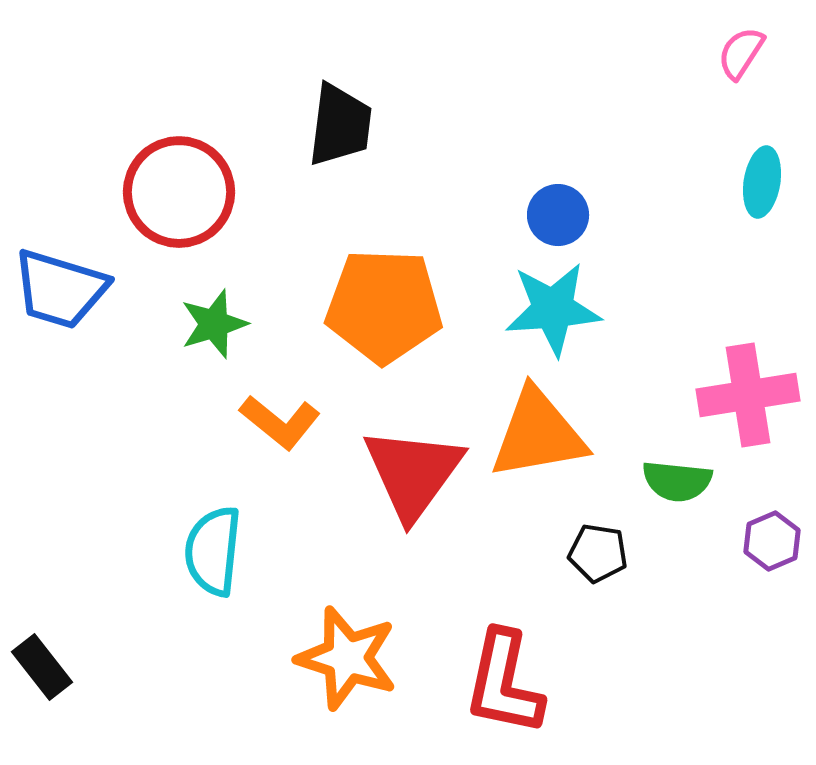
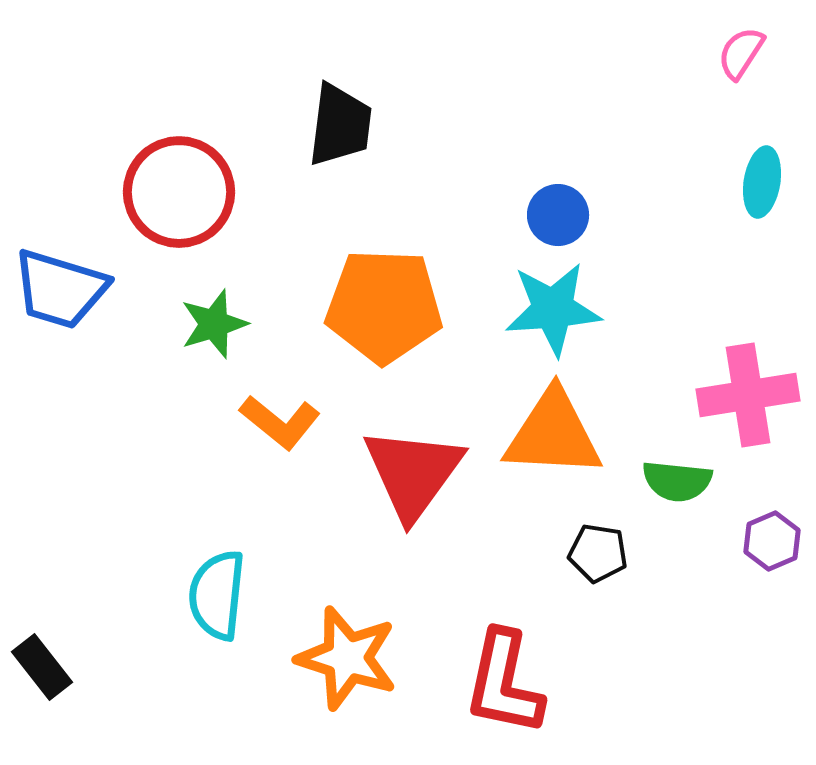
orange triangle: moved 15 px right; rotated 13 degrees clockwise
cyan semicircle: moved 4 px right, 44 px down
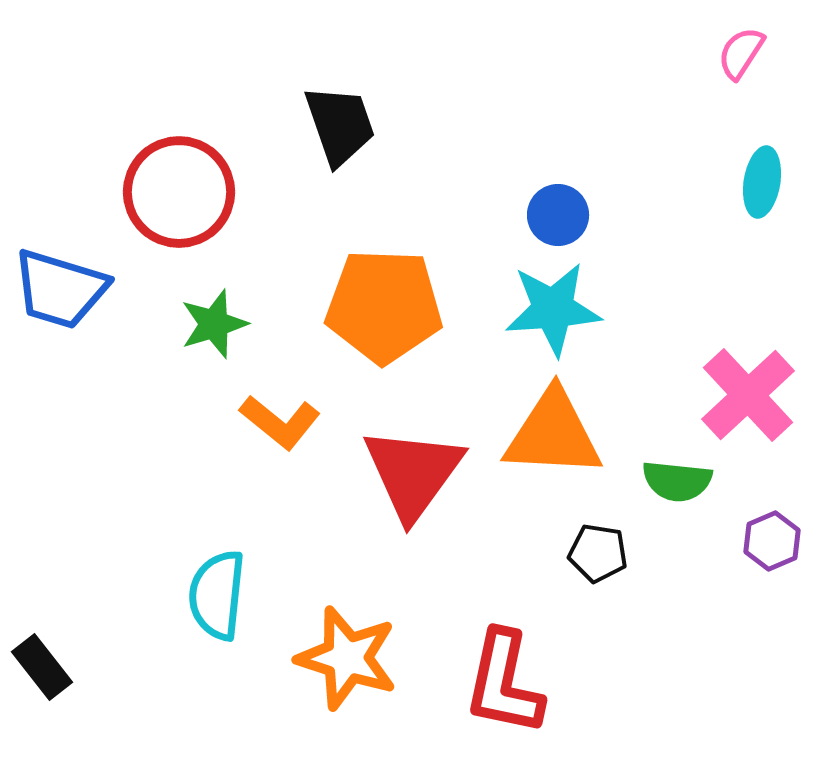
black trapezoid: rotated 26 degrees counterclockwise
pink cross: rotated 34 degrees counterclockwise
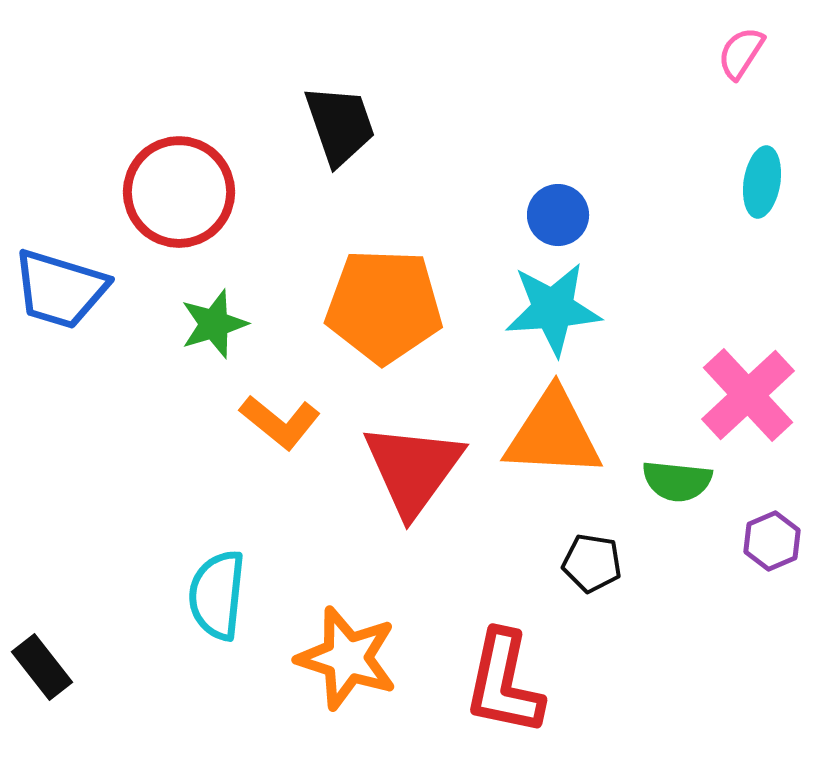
red triangle: moved 4 px up
black pentagon: moved 6 px left, 10 px down
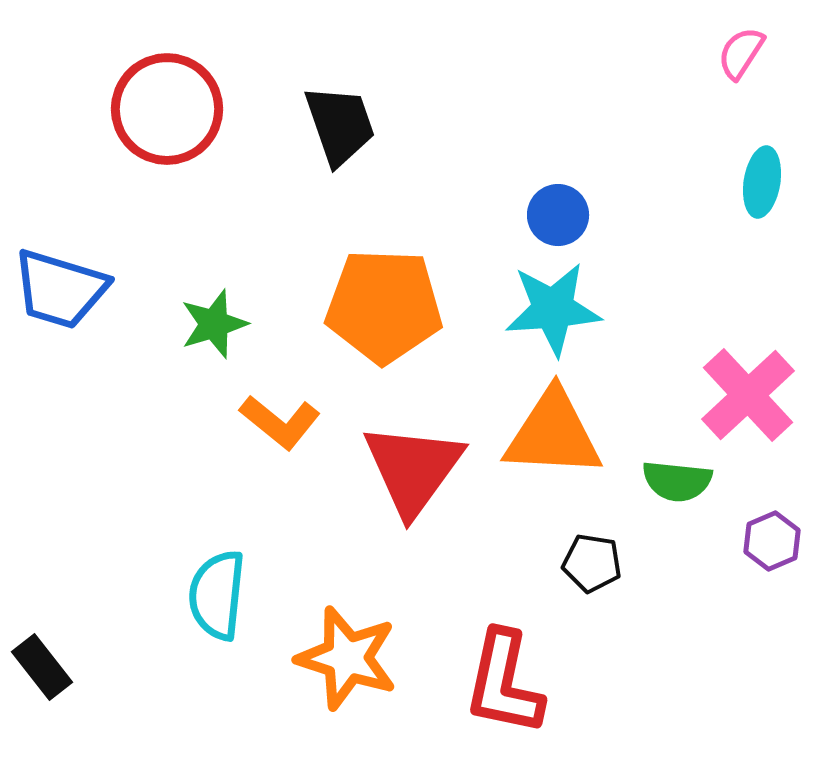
red circle: moved 12 px left, 83 px up
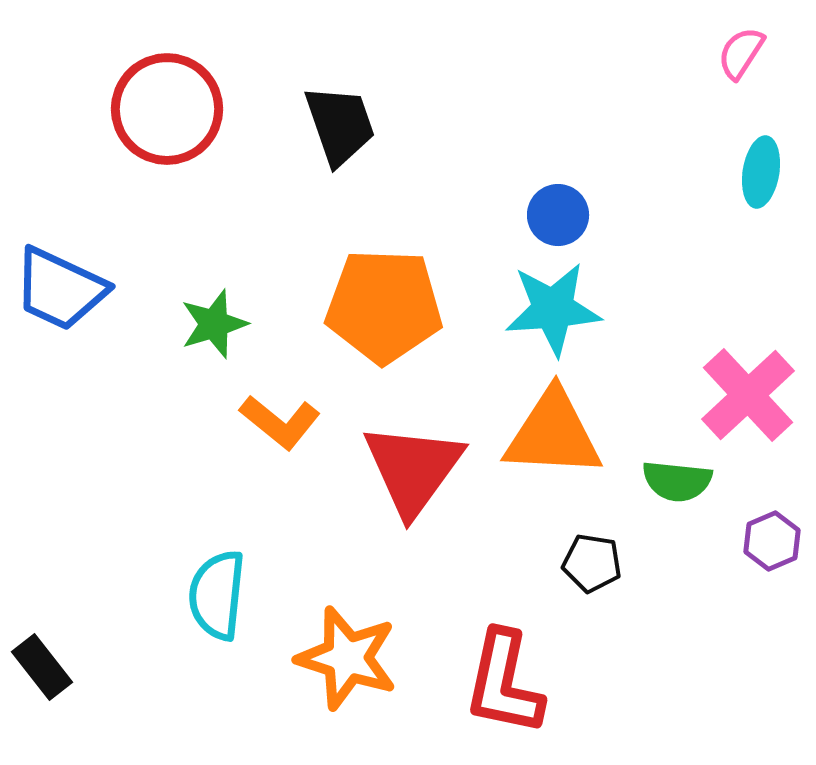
cyan ellipse: moved 1 px left, 10 px up
blue trapezoid: rotated 8 degrees clockwise
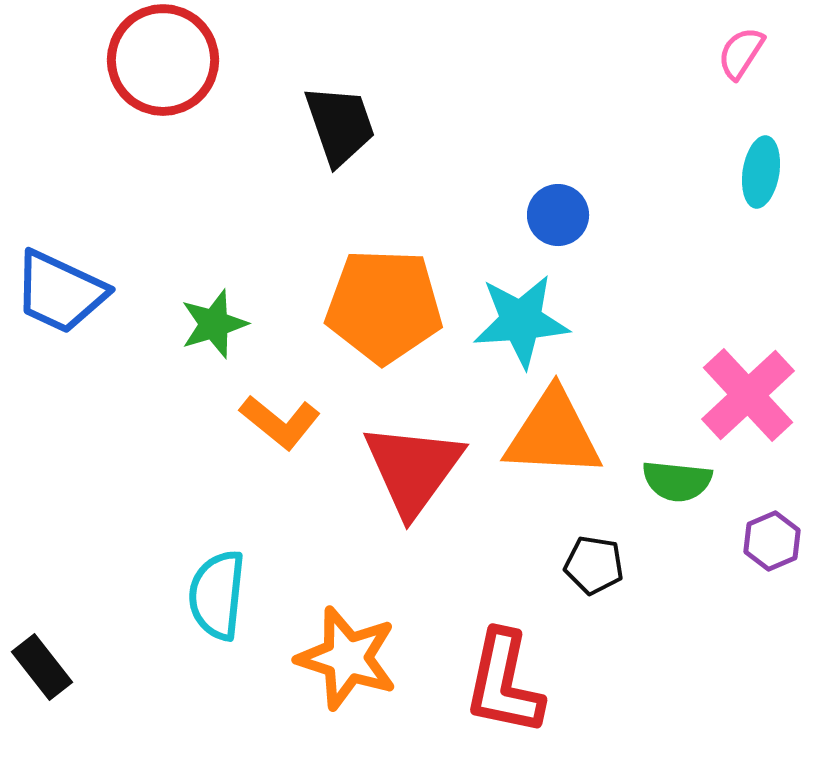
red circle: moved 4 px left, 49 px up
blue trapezoid: moved 3 px down
cyan star: moved 32 px left, 12 px down
black pentagon: moved 2 px right, 2 px down
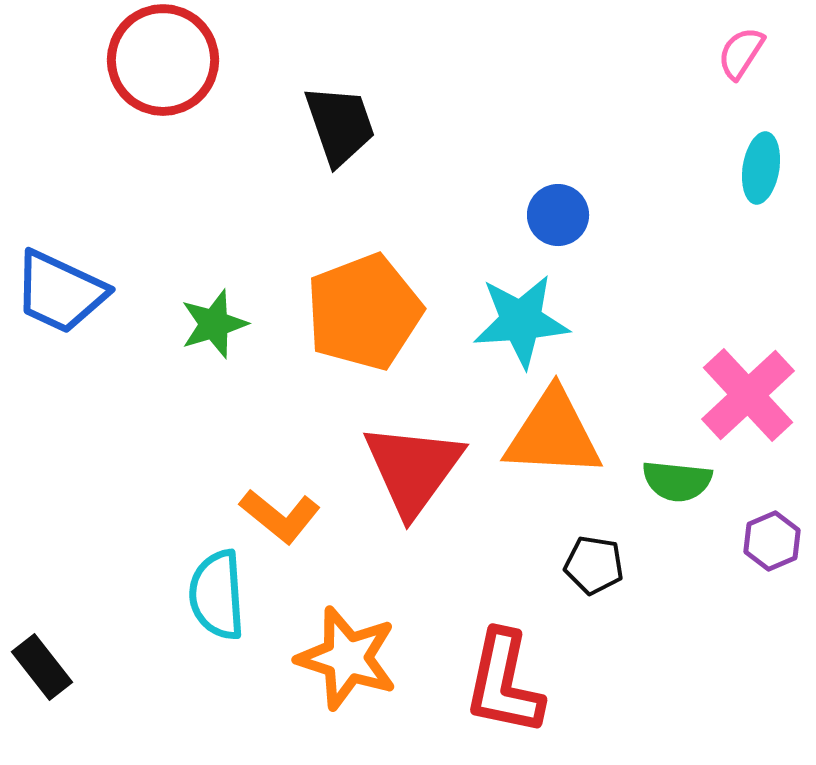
cyan ellipse: moved 4 px up
orange pentagon: moved 20 px left, 6 px down; rotated 23 degrees counterclockwise
orange L-shape: moved 94 px down
cyan semicircle: rotated 10 degrees counterclockwise
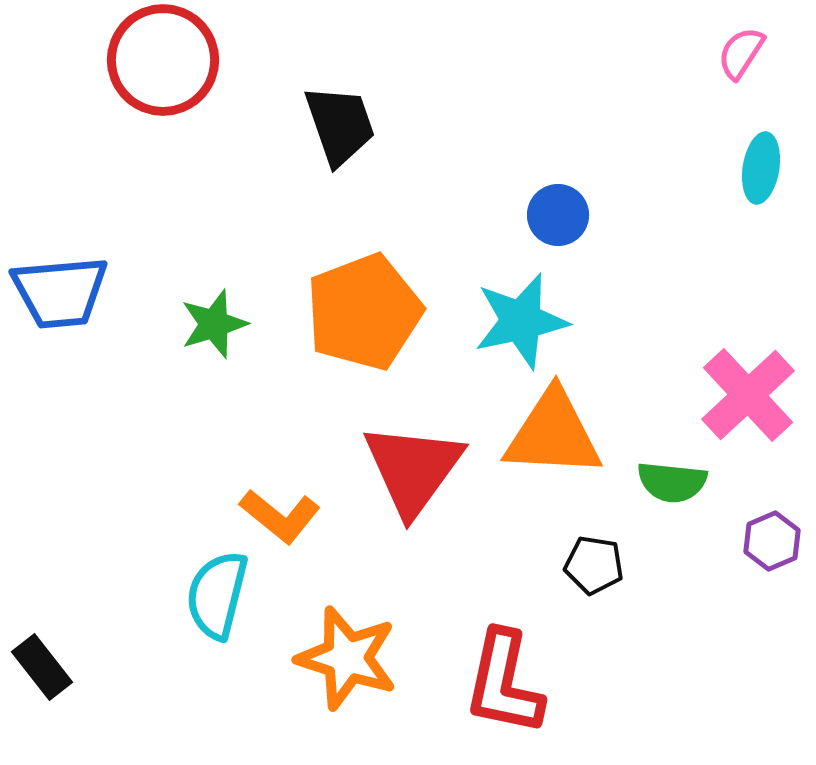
blue trapezoid: rotated 30 degrees counterclockwise
cyan star: rotated 8 degrees counterclockwise
green semicircle: moved 5 px left, 1 px down
cyan semicircle: rotated 18 degrees clockwise
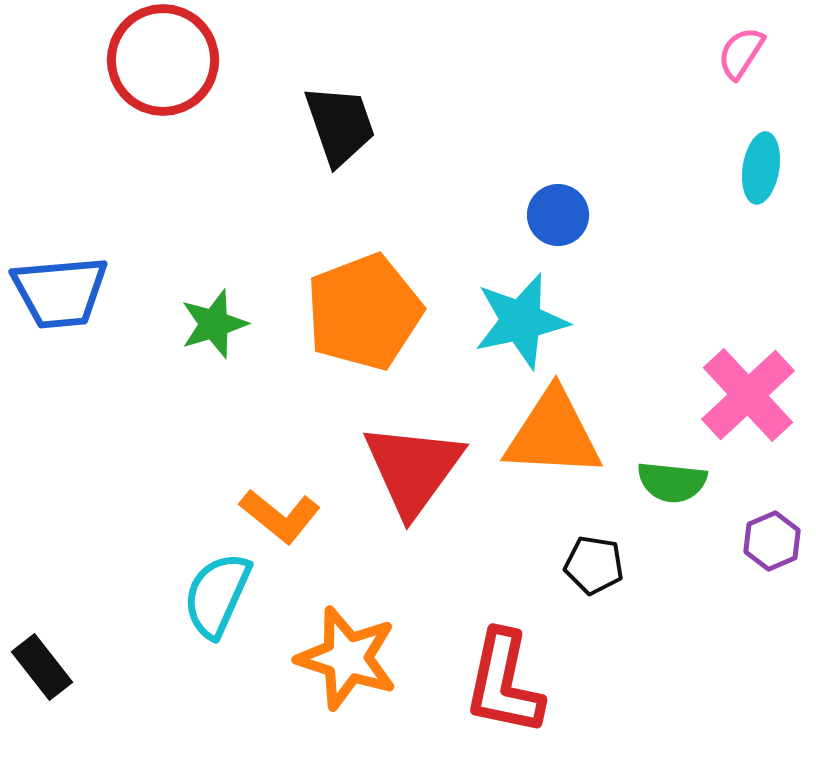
cyan semicircle: rotated 10 degrees clockwise
